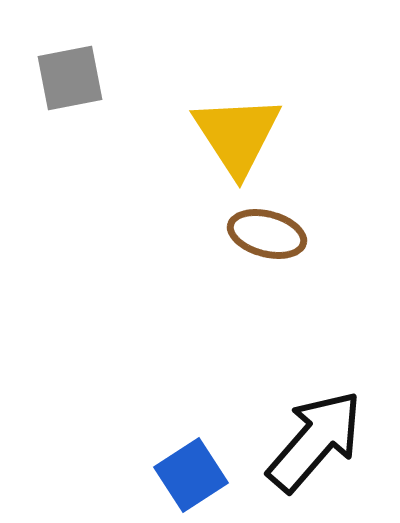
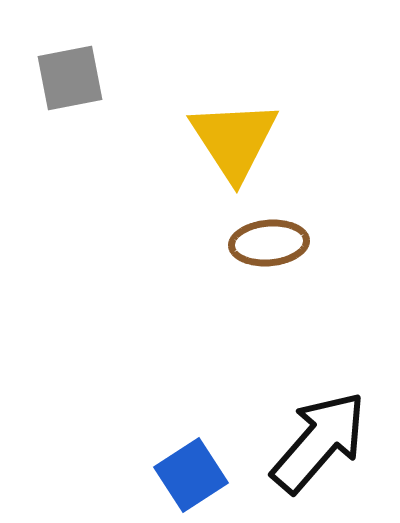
yellow triangle: moved 3 px left, 5 px down
brown ellipse: moved 2 px right, 9 px down; rotated 20 degrees counterclockwise
black arrow: moved 4 px right, 1 px down
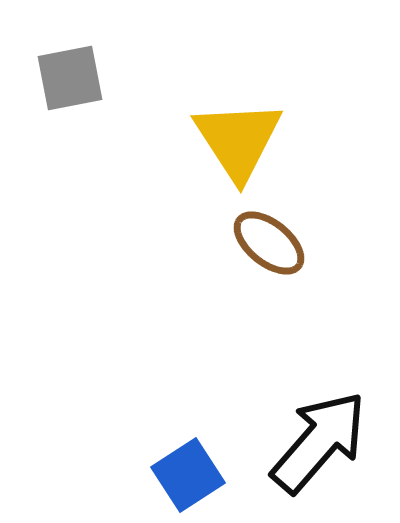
yellow triangle: moved 4 px right
brown ellipse: rotated 44 degrees clockwise
blue square: moved 3 px left
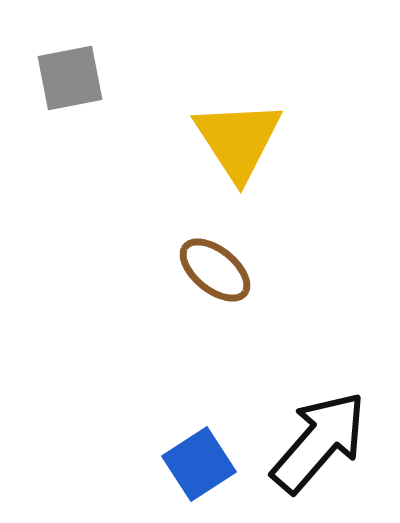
brown ellipse: moved 54 px left, 27 px down
blue square: moved 11 px right, 11 px up
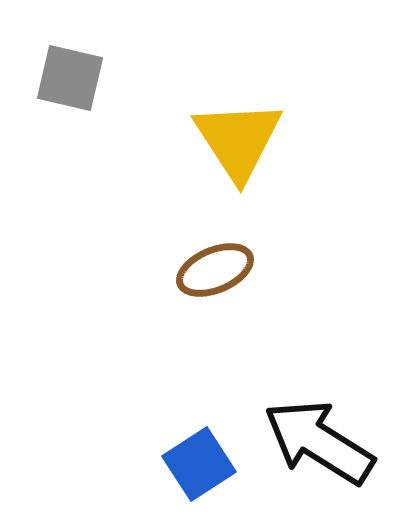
gray square: rotated 24 degrees clockwise
brown ellipse: rotated 62 degrees counterclockwise
black arrow: rotated 99 degrees counterclockwise
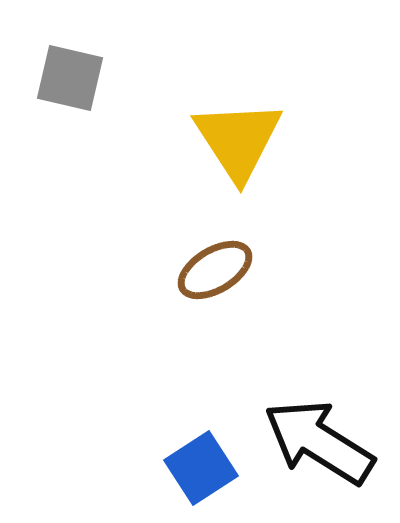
brown ellipse: rotated 8 degrees counterclockwise
blue square: moved 2 px right, 4 px down
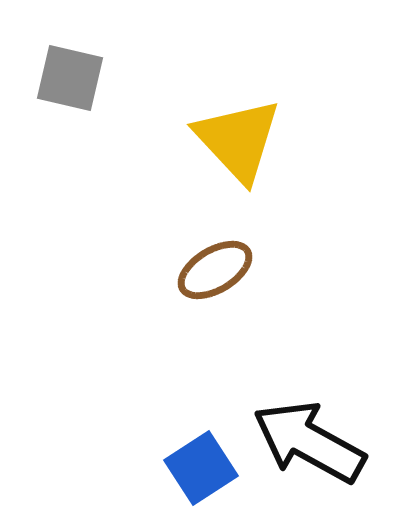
yellow triangle: rotated 10 degrees counterclockwise
black arrow: moved 10 px left; rotated 3 degrees counterclockwise
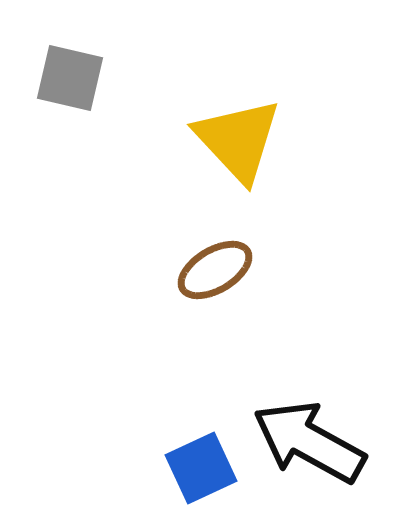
blue square: rotated 8 degrees clockwise
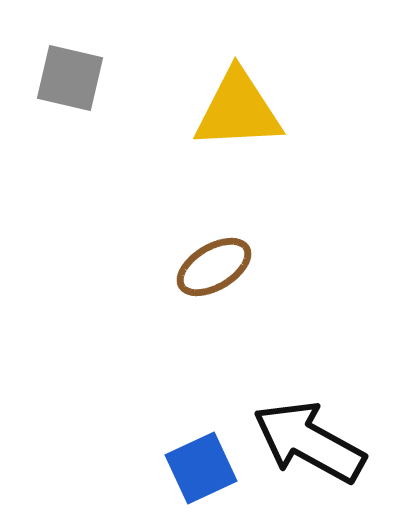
yellow triangle: moved 30 px up; rotated 50 degrees counterclockwise
brown ellipse: moved 1 px left, 3 px up
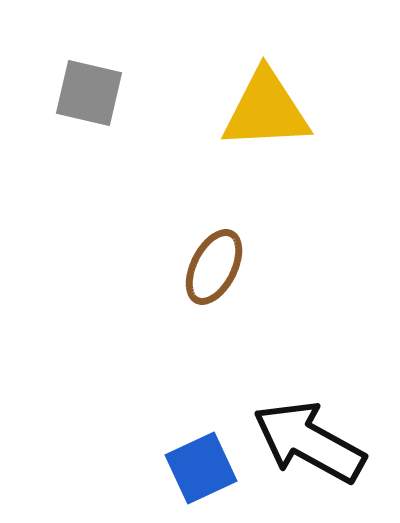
gray square: moved 19 px right, 15 px down
yellow triangle: moved 28 px right
brown ellipse: rotated 32 degrees counterclockwise
